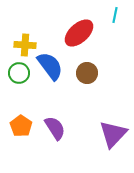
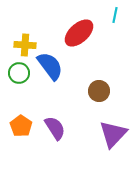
brown circle: moved 12 px right, 18 px down
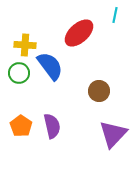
purple semicircle: moved 3 px left, 2 px up; rotated 20 degrees clockwise
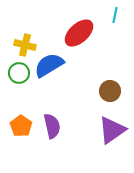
yellow cross: rotated 10 degrees clockwise
blue semicircle: moved 1 px left, 1 px up; rotated 84 degrees counterclockwise
brown circle: moved 11 px right
purple triangle: moved 1 px left, 4 px up; rotated 12 degrees clockwise
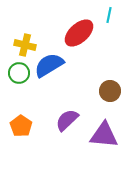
cyan line: moved 6 px left
purple semicircle: moved 15 px right, 6 px up; rotated 120 degrees counterclockwise
purple triangle: moved 8 px left, 5 px down; rotated 40 degrees clockwise
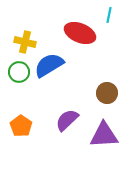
red ellipse: moved 1 px right; rotated 64 degrees clockwise
yellow cross: moved 3 px up
green circle: moved 1 px up
brown circle: moved 3 px left, 2 px down
purple triangle: rotated 8 degrees counterclockwise
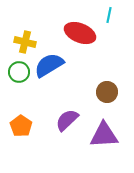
brown circle: moved 1 px up
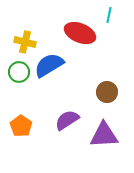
purple semicircle: rotated 10 degrees clockwise
